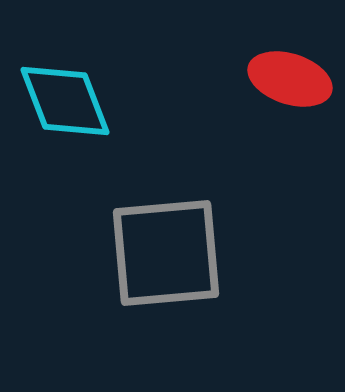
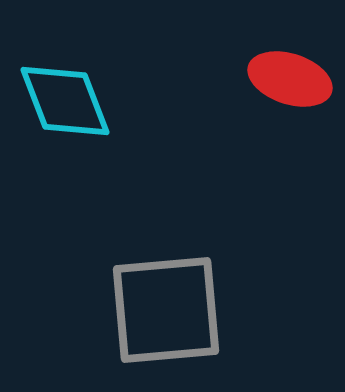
gray square: moved 57 px down
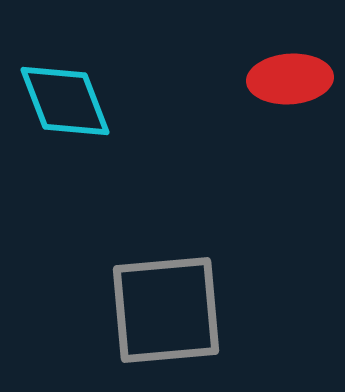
red ellipse: rotated 22 degrees counterclockwise
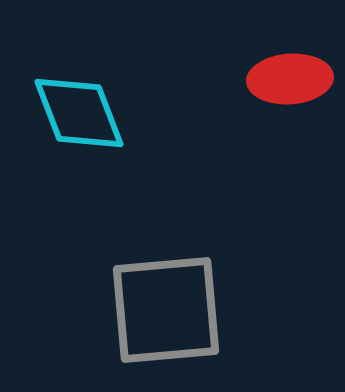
cyan diamond: moved 14 px right, 12 px down
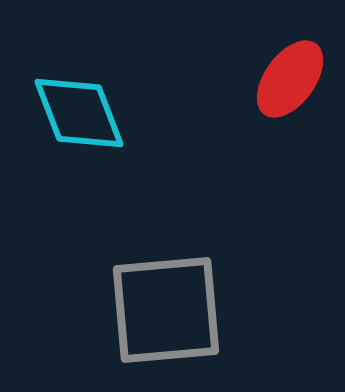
red ellipse: rotated 50 degrees counterclockwise
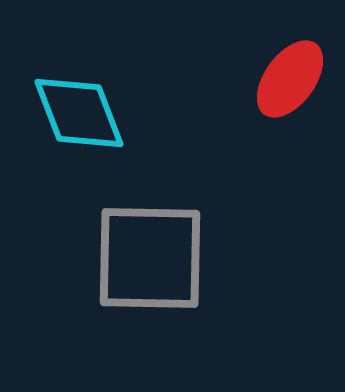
gray square: moved 16 px left, 52 px up; rotated 6 degrees clockwise
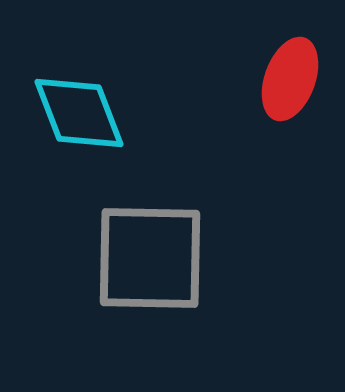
red ellipse: rotated 16 degrees counterclockwise
